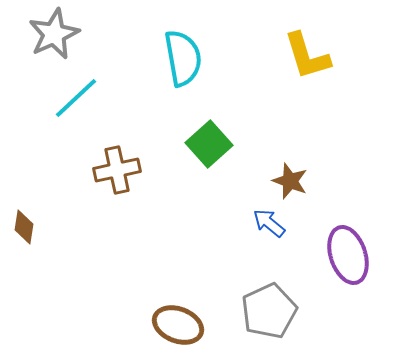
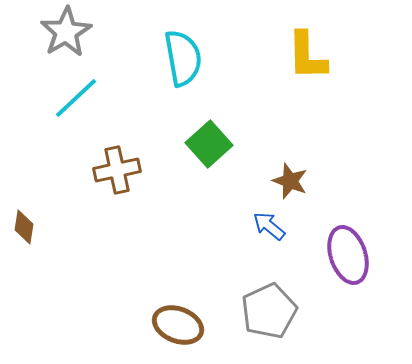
gray star: moved 12 px right, 2 px up; rotated 6 degrees counterclockwise
yellow L-shape: rotated 16 degrees clockwise
blue arrow: moved 3 px down
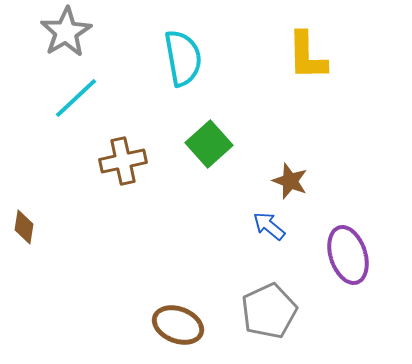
brown cross: moved 6 px right, 9 px up
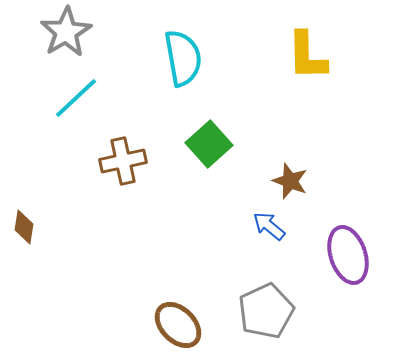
gray pentagon: moved 3 px left
brown ellipse: rotated 24 degrees clockwise
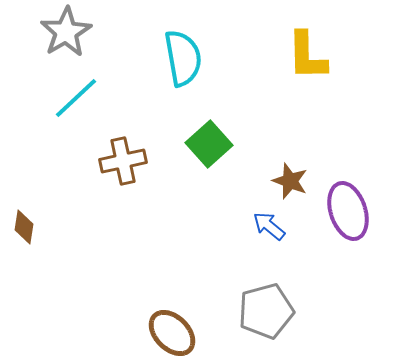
purple ellipse: moved 44 px up
gray pentagon: rotated 10 degrees clockwise
brown ellipse: moved 6 px left, 8 px down
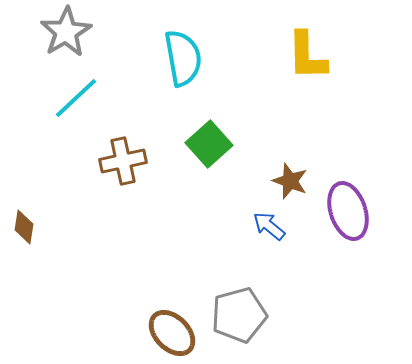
gray pentagon: moved 27 px left, 4 px down
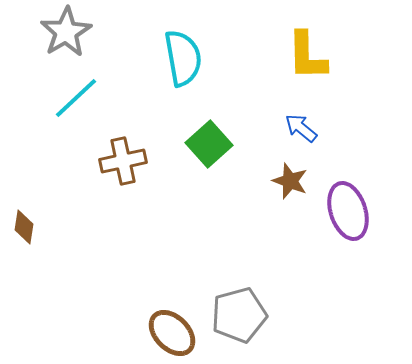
blue arrow: moved 32 px right, 98 px up
